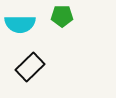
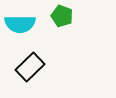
green pentagon: rotated 20 degrees clockwise
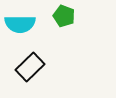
green pentagon: moved 2 px right
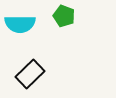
black rectangle: moved 7 px down
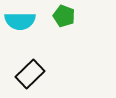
cyan semicircle: moved 3 px up
